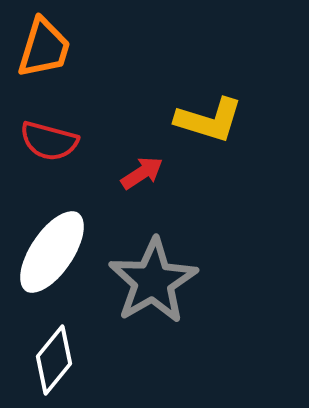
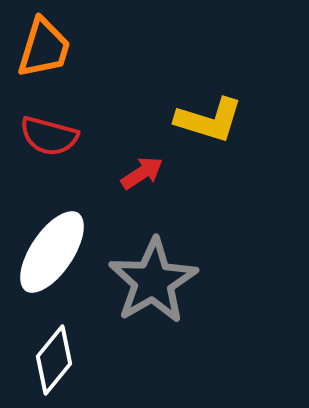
red semicircle: moved 5 px up
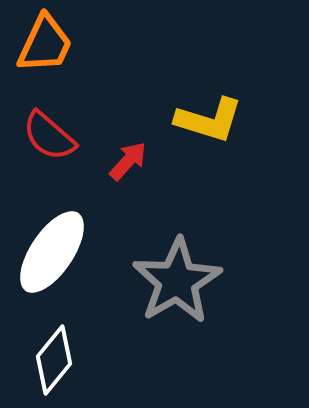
orange trapezoid: moved 1 px right, 4 px up; rotated 8 degrees clockwise
red semicircle: rotated 26 degrees clockwise
red arrow: moved 14 px left, 12 px up; rotated 15 degrees counterclockwise
gray star: moved 24 px right
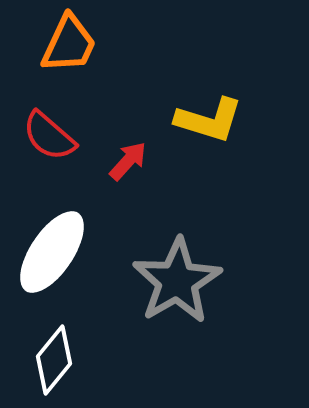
orange trapezoid: moved 24 px right
